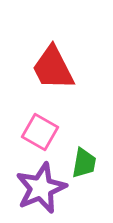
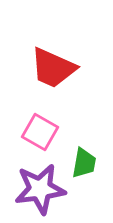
red trapezoid: rotated 39 degrees counterclockwise
purple star: moved 1 px left, 1 px down; rotated 15 degrees clockwise
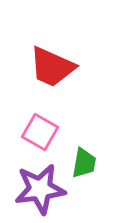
red trapezoid: moved 1 px left, 1 px up
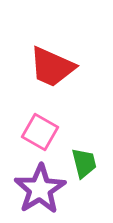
green trapezoid: rotated 24 degrees counterclockwise
purple star: rotated 24 degrees counterclockwise
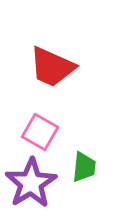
green trapezoid: moved 4 px down; rotated 20 degrees clockwise
purple star: moved 9 px left, 6 px up
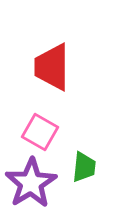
red trapezoid: rotated 66 degrees clockwise
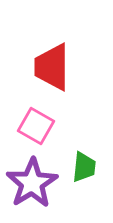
pink square: moved 4 px left, 6 px up
purple star: moved 1 px right
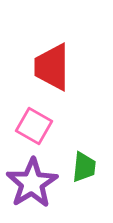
pink square: moved 2 px left
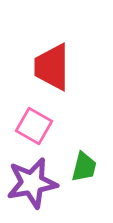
green trapezoid: rotated 8 degrees clockwise
purple star: rotated 21 degrees clockwise
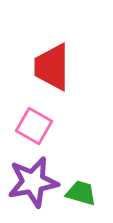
green trapezoid: moved 3 px left, 26 px down; rotated 88 degrees counterclockwise
purple star: moved 1 px right, 1 px up
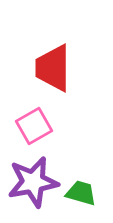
red trapezoid: moved 1 px right, 1 px down
pink square: rotated 30 degrees clockwise
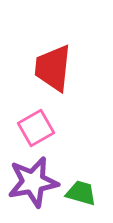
red trapezoid: rotated 6 degrees clockwise
pink square: moved 2 px right, 2 px down
